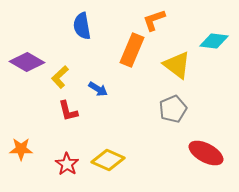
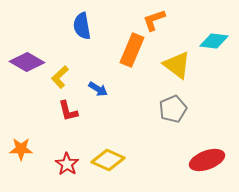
red ellipse: moved 1 px right, 7 px down; rotated 48 degrees counterclockwise
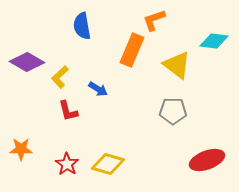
gray pentagon: moved 2 px down; rotated 24 degrees clockwise
yellow diamond: moved 4 px down; rotated 8 degrees counterclockwise
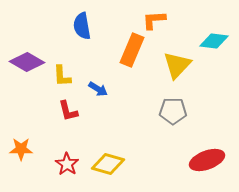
orange L-shape: rotated 15 degrees clockwise
yellow triangle: rotated 36 degrees clockwise
yellow L-shape: moved 2 px right, 1 px up; rotated 50 degrees counterclockwise
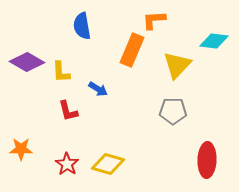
yellow L-shape: moved 1 px left, 4 px up
red ellipse: rotated 68 degrees counterclockwise
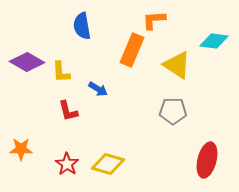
yellow triangle: rotated 40 degrees counterclockwise
red ellipse: rotated 12 degrees clockwise
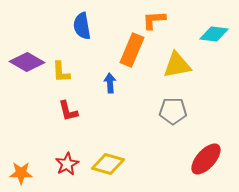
cyan diamond: moved 7 px up
yellow triangle: rotated 44 degrees counterclockwise
blue arrow: moved 12 px right, 6 px up; rotated 126 degrees counterclockwise
orange star: moved 24 px down
red ellipse: moved 1 px left, 1 px up; rotated 28 degrees clockwise
red star: rotated 10 degrees clockwise
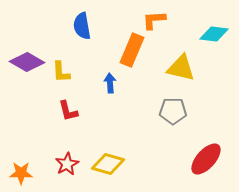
yellow triangle: moved 4 px right, 3 px down; rotated 24 degrees clockwise
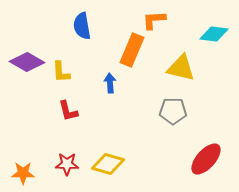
red star: rotated 30 degrees clockwise
orange star: moved 2 px right
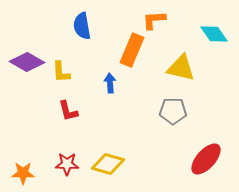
cyan diamond: rotated 48 degrees clockwise
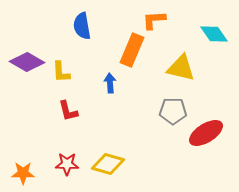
red ellipse: moved 26 px up; rotated 16 degrees clockwise
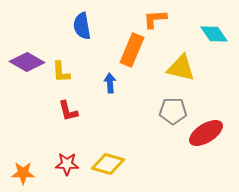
orange L-shape: moved 1 px right, 1 px up
